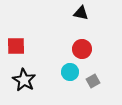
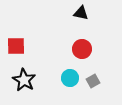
cyan circle: moved 6 px down
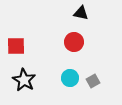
red circle: moved 8 px left, 7 px up
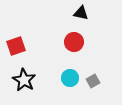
red square: rotated 18 degrees counterclockwise
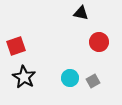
red circle: moved 25 px right
black star: moved 3 px up
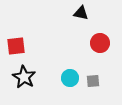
red circle: moved 1 px right, 1 px down
red square: rotated 12 degrees clockwise
gray square: rotated 24 degrees clockwise
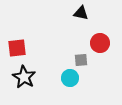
red square: moved 1 px right, 2 px down
gray square: moved 12 px left, 21 px up
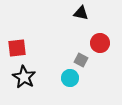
gray square: rotated 32 degrees clockwise
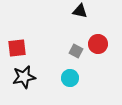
black triangle: moved 1 px left, 2 px up
red circle: moved 2 px left, 1 px down
gray square: moved 5 px left, 9 px up
black star: rotated 30 degrees clockwise
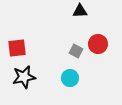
black triangle: rotated 14 degrees counterclockwise
